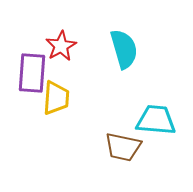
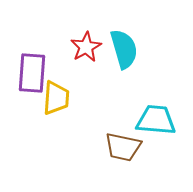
red star: moved 25 px right, 1 px down
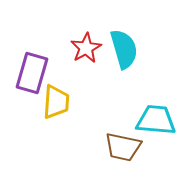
red star: moved 1 px down
purple rectangle: rotated 12 degrees clockwise
yellow trapezoid: moved 4 px down
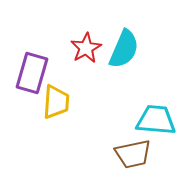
cyan semicircle: rotated 39 degrees clockwise
brown trapezoid: moved 10 px right, 7 px down; rotated 24 degrees counterclockwise
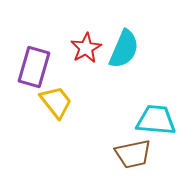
purple rectangle: moved 2 px right, 6 px up
yellow trapezoid: rotated 42 degrees counterclockwise
